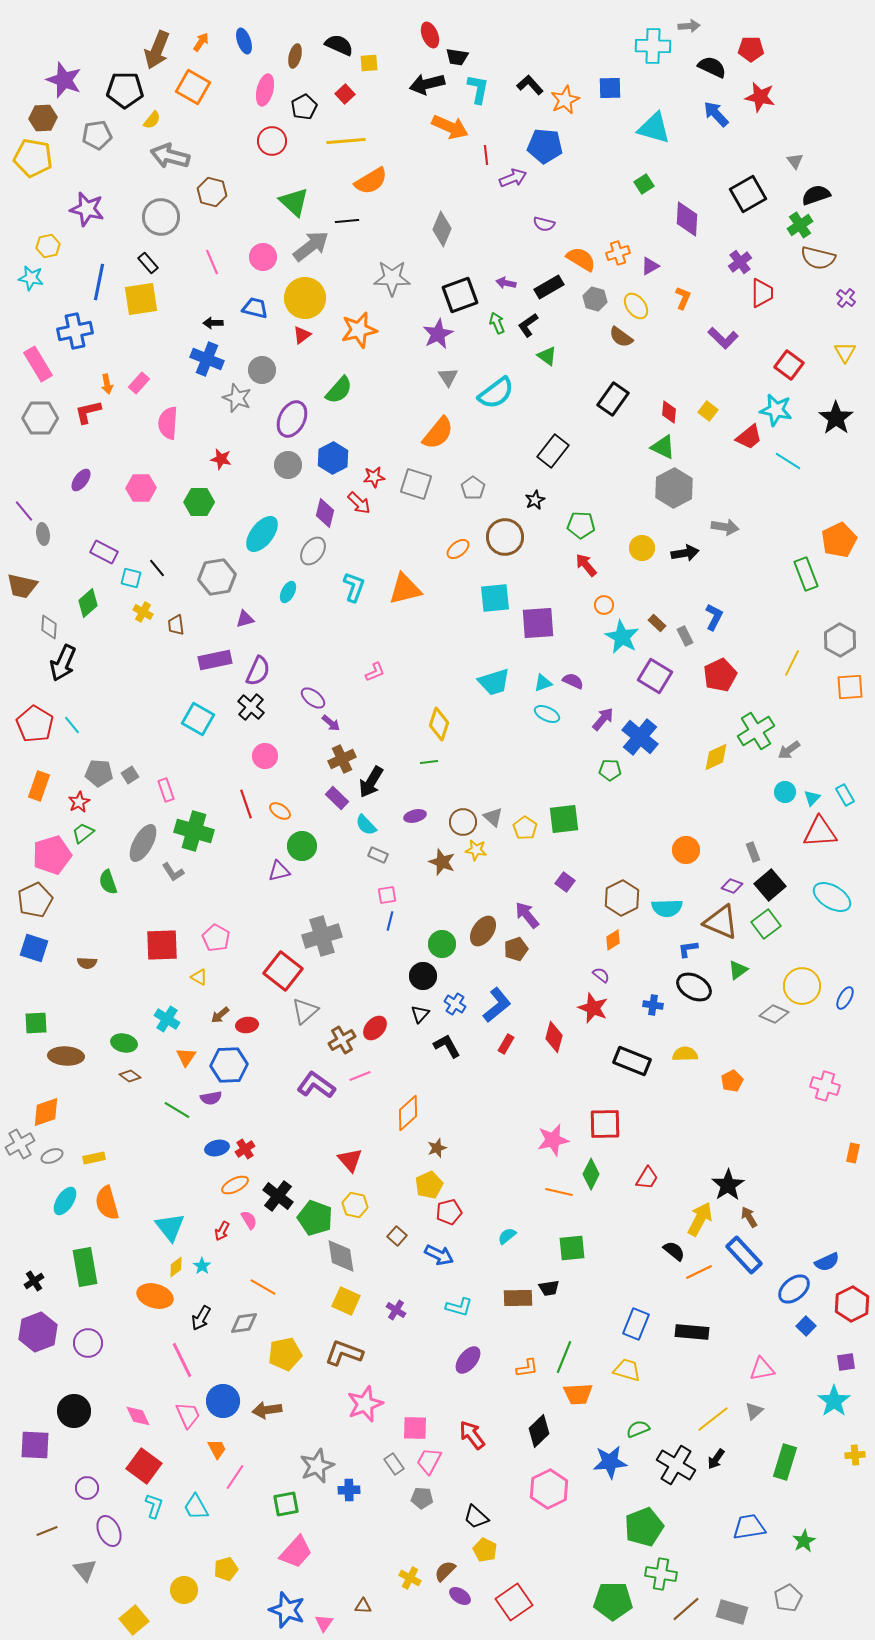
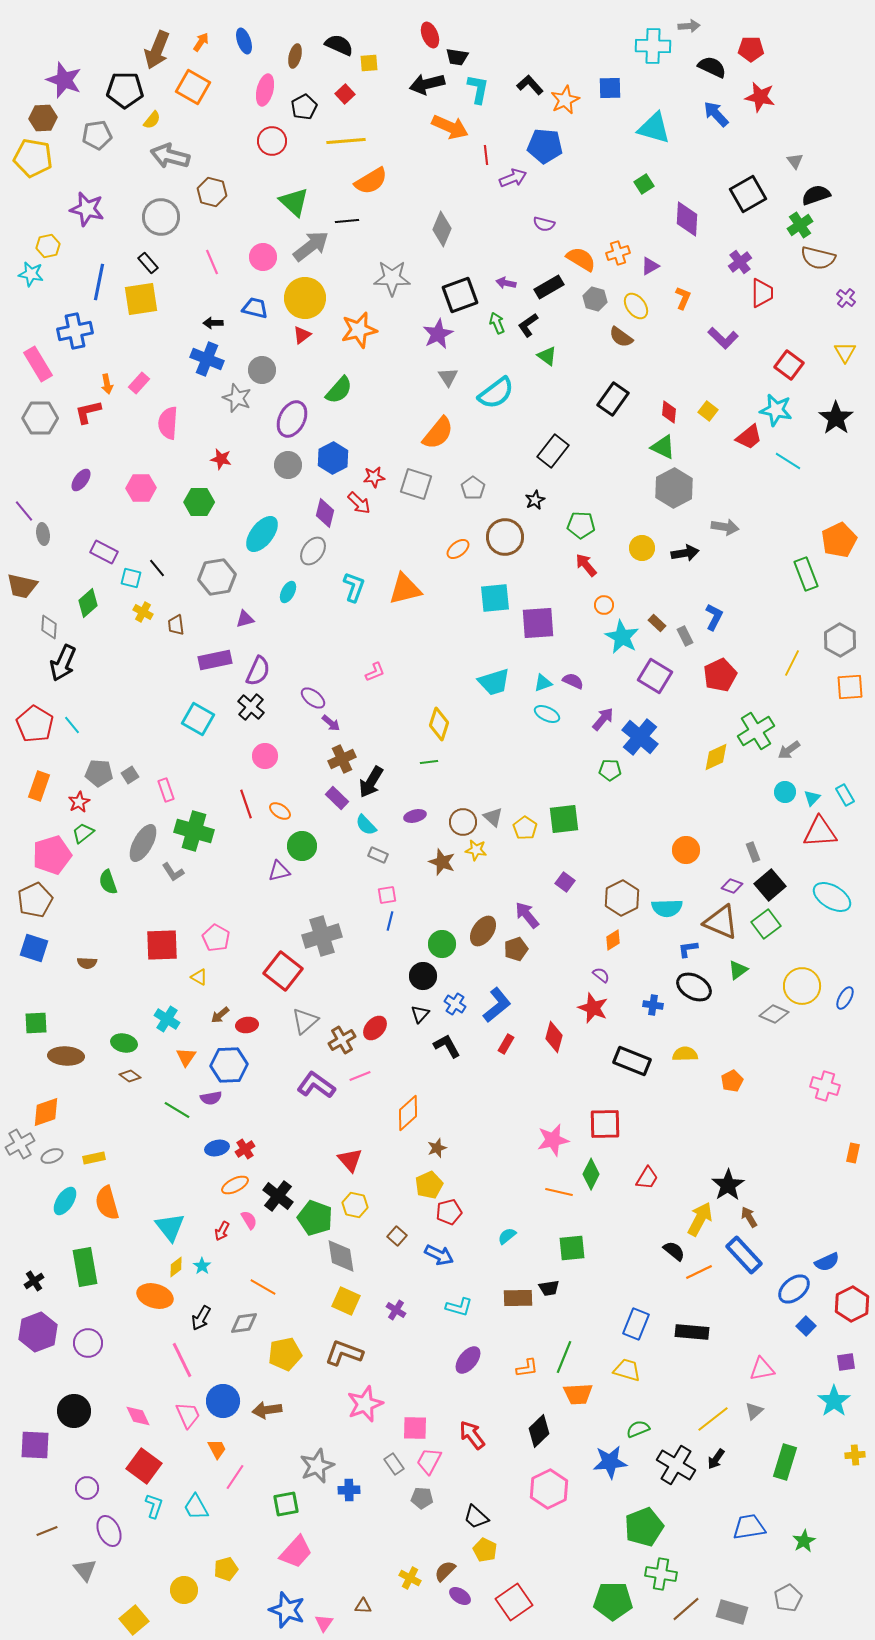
cyan star at (31, 278): moved 4 px up
gray triangle at (305, 1011): moved 10 px down
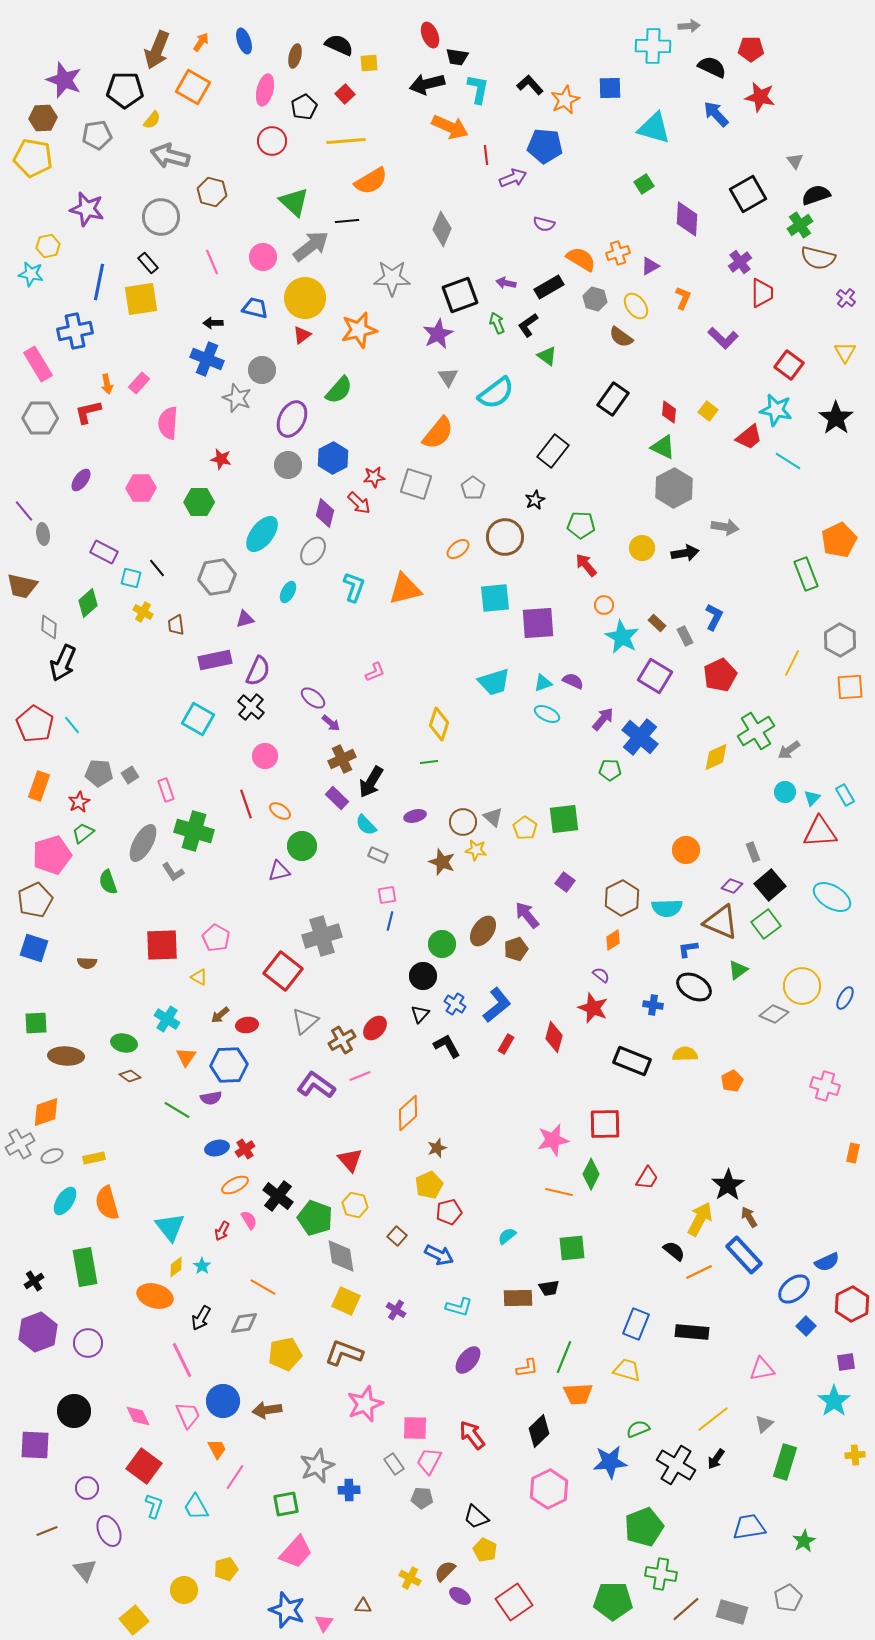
gray triangle at (754, 1411): moved 10 px right, 13 px down
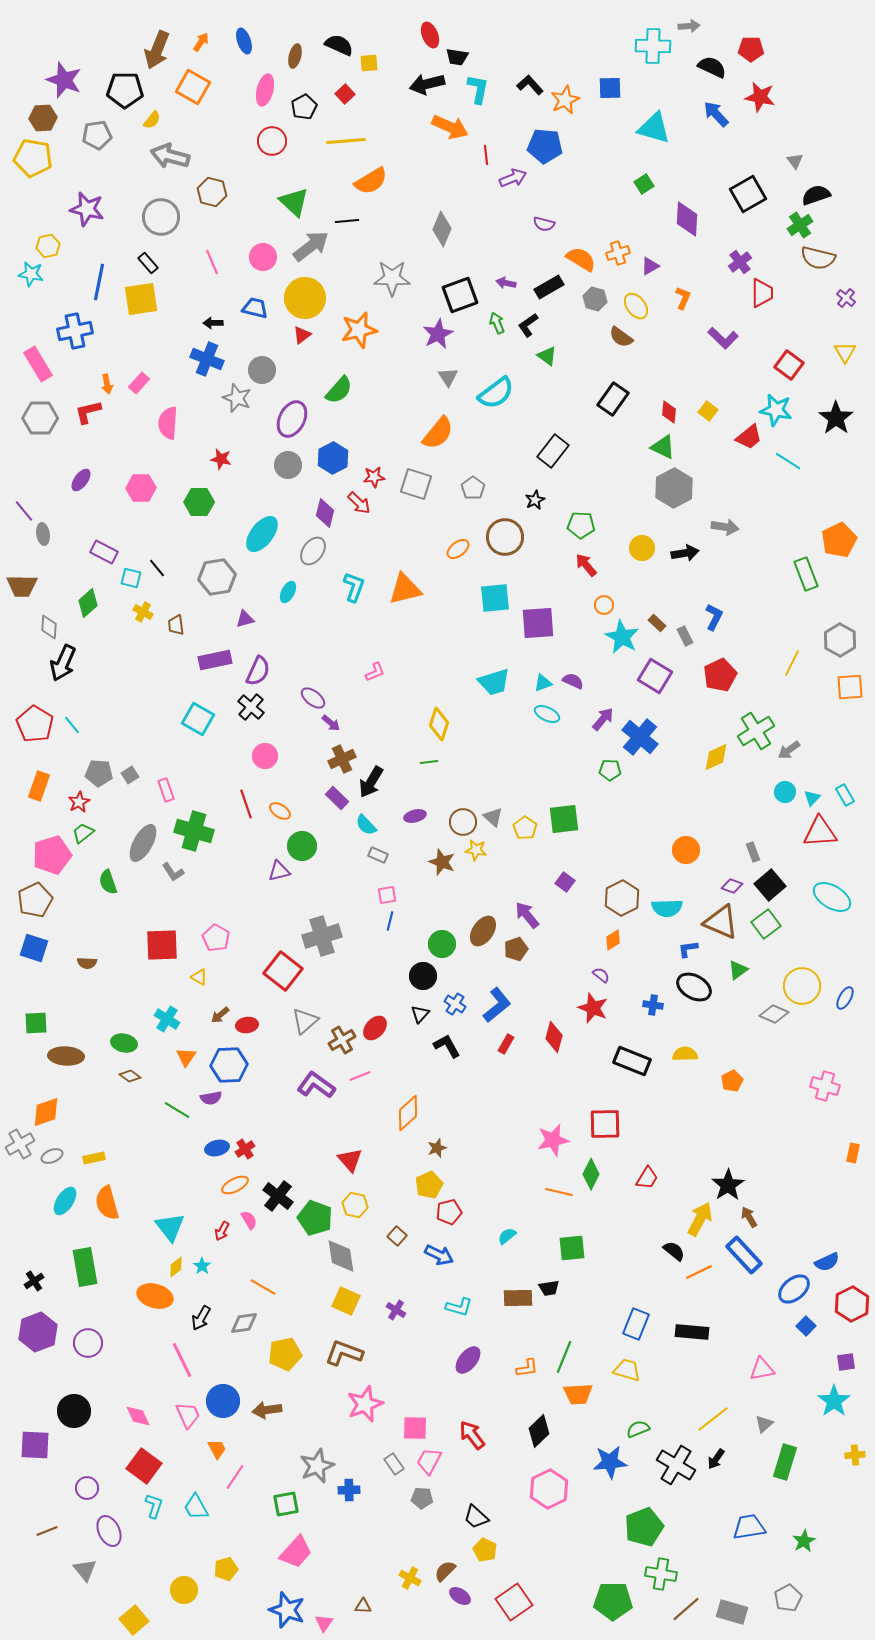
brown trapezoid at (22, 586): rotated 12 degrees counterclockwise
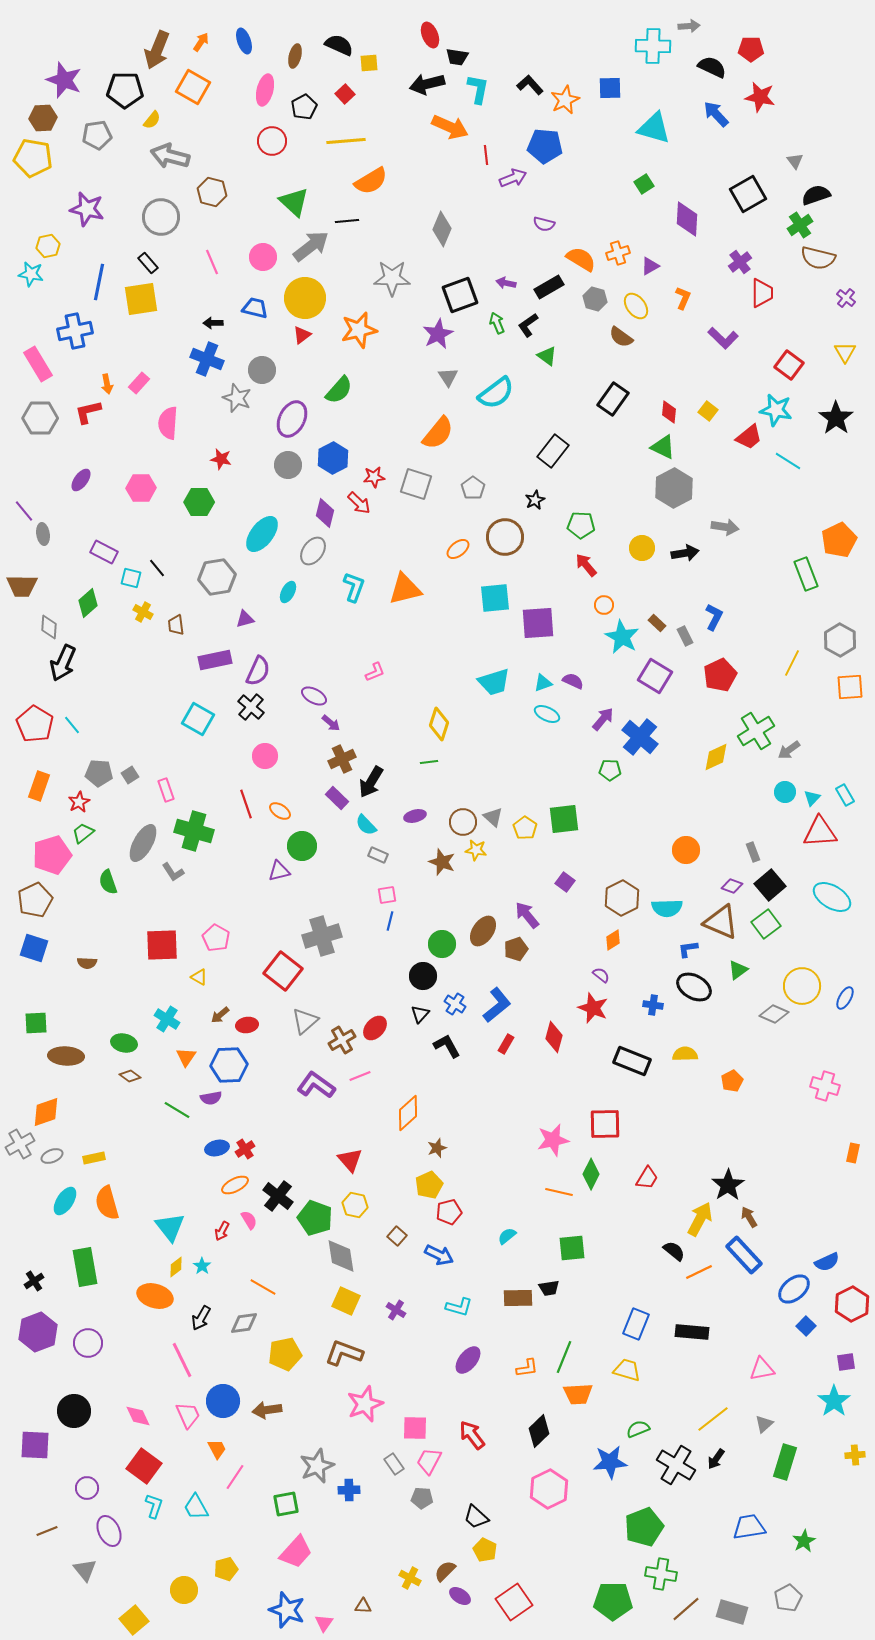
purple ellipse at (313, 698): moved 1 px right, 2 px up; rotated 10 degrees counterclockwise
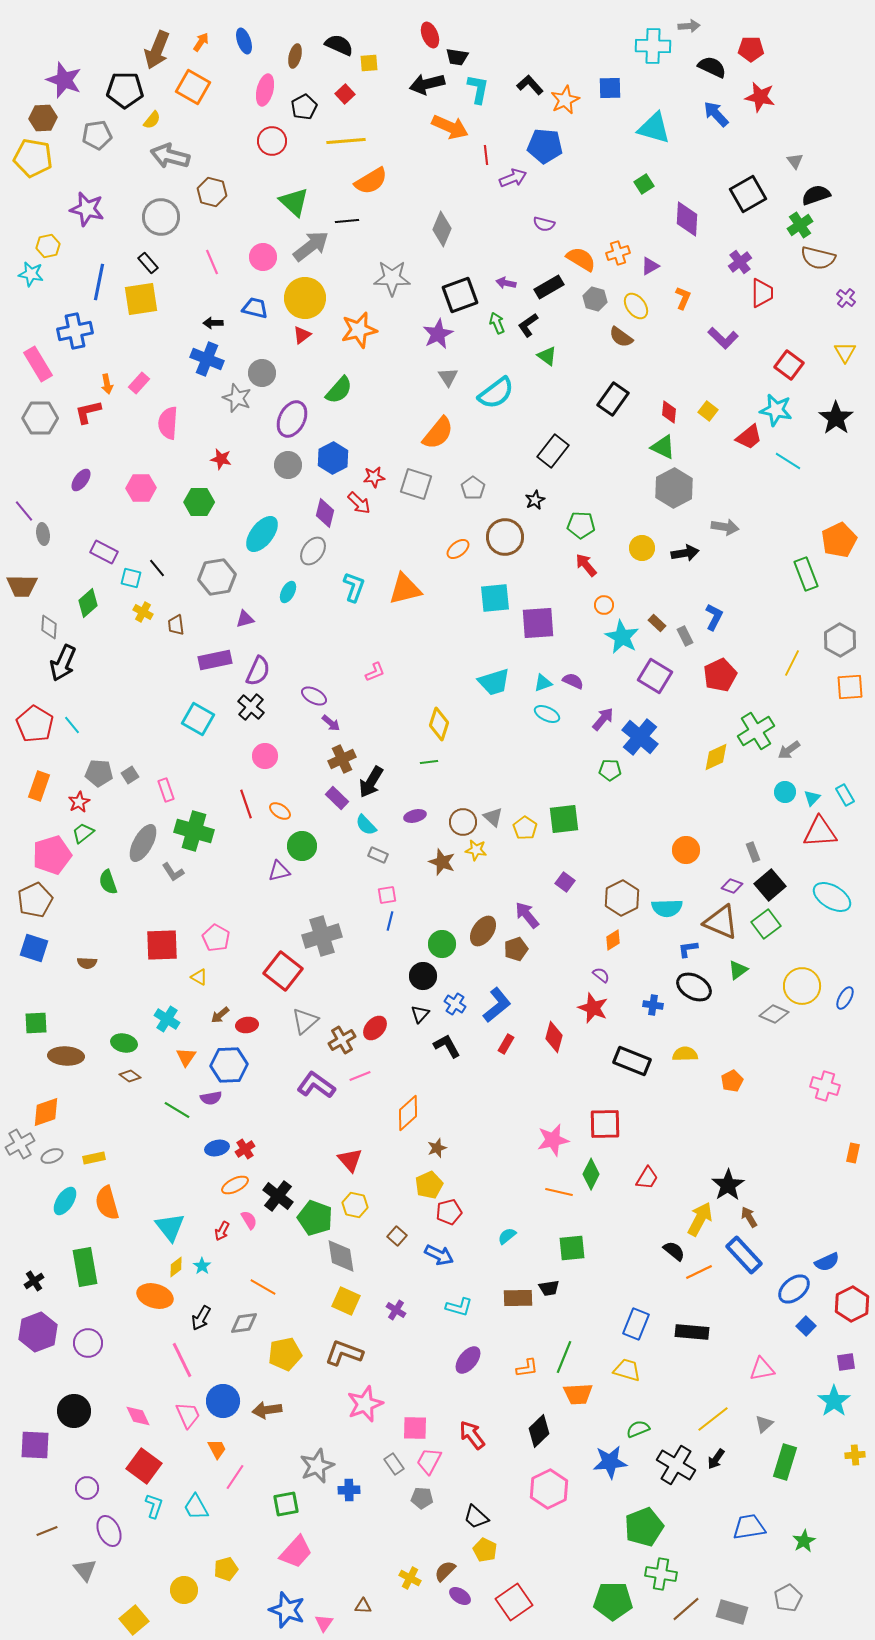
gray circle at (262, 370): moved 3 px down
